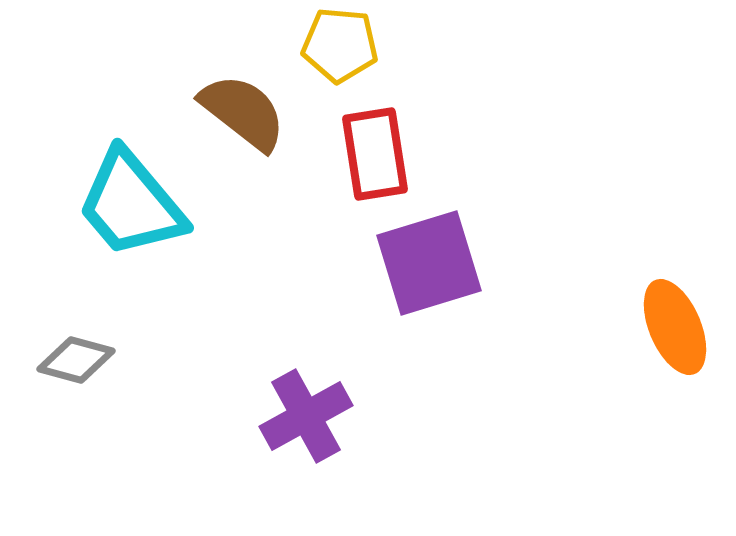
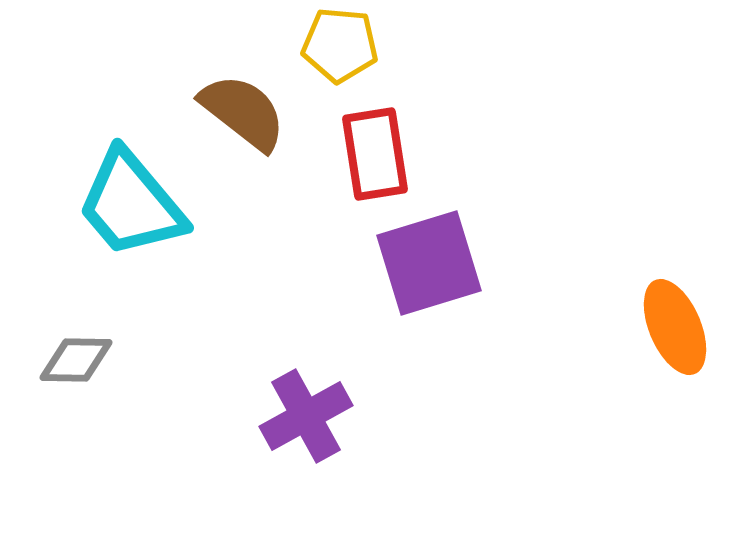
gray diamond: rotated 14 degrees counterclockwise
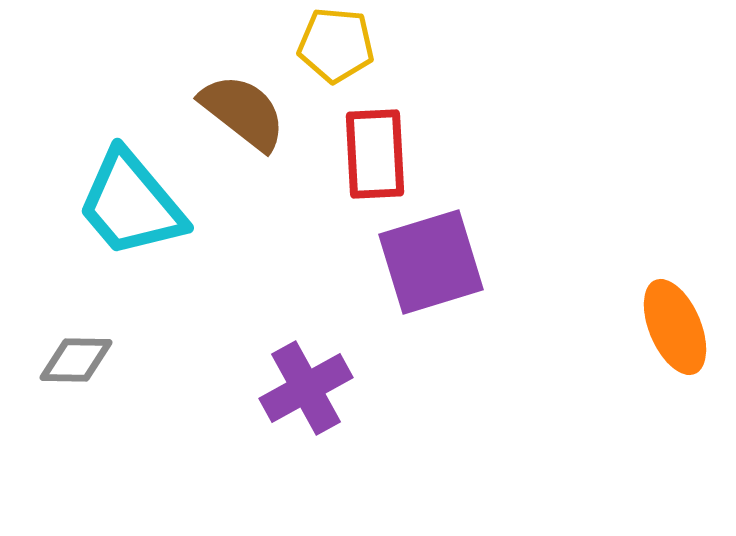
yellow pentagon: moved 4 px left
red rectangle: rotated 6 degrees clockwise
purple square: moved 2 px right, 1 px up
purple cross: moved 28 px up
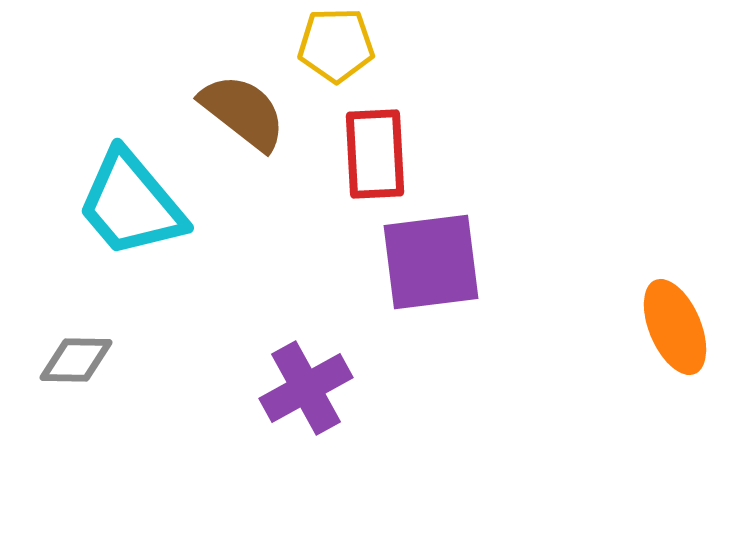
yellow pentagon: rotated 6 degrees counterclockwise
purple square: rotated 10 degrees clockwise
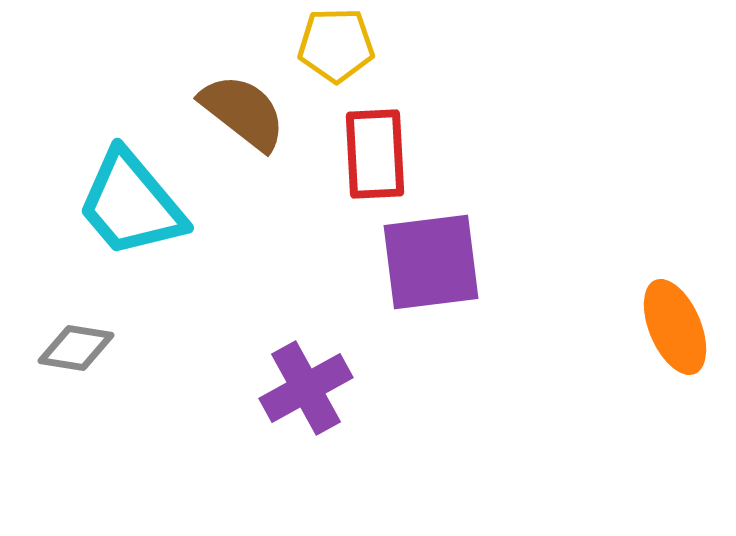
gray diamond: moved 12 px up; rotated 8 degrees clockwise
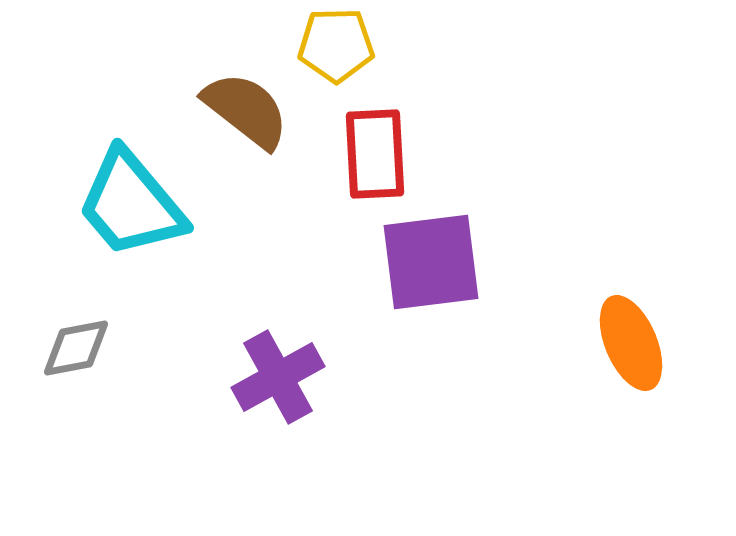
brown semicircle: moved 3 px right, 2 px up
orange ellipse: moved 44 px left, 16 px down
gray diamond: rotated 20 degrees counterclockwise
purple cross: moved 28 px left, 11 px up
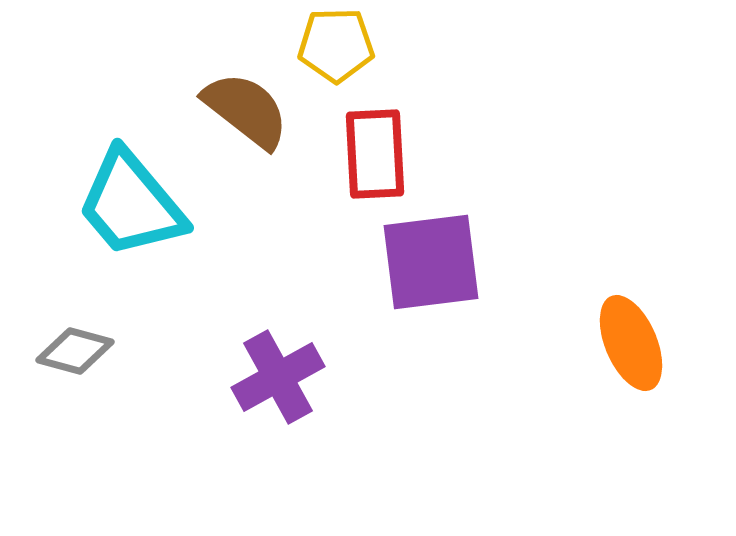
gray diamond: moved 1 px left, 3 px down; rotated 26 degrees clockwise
